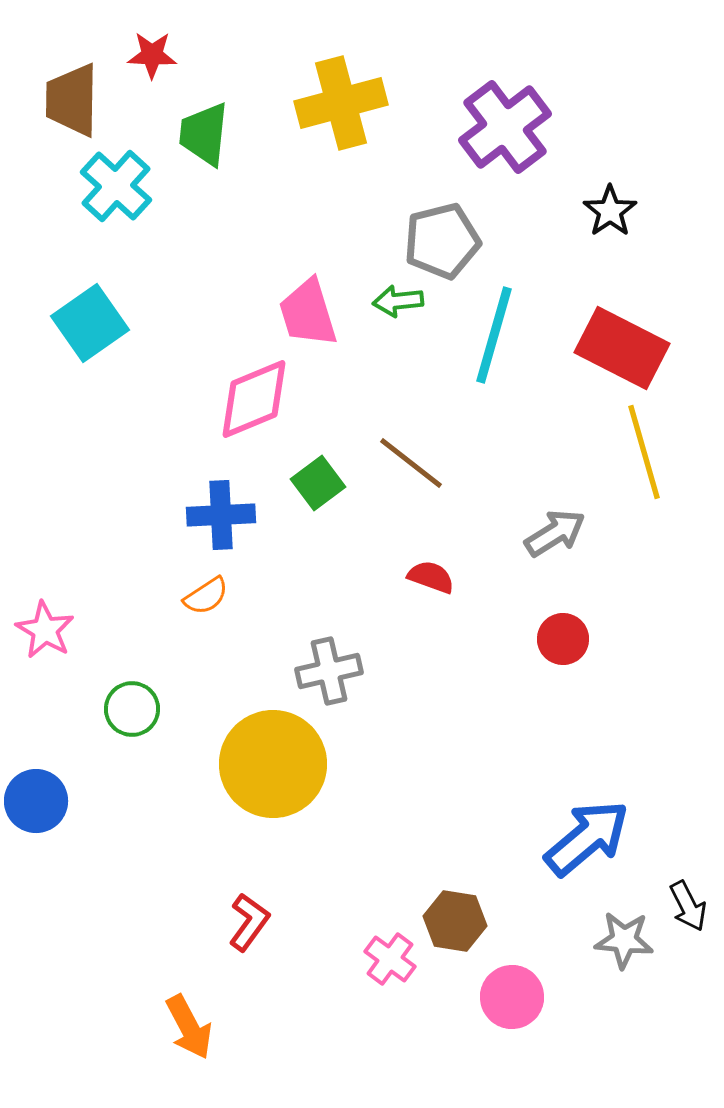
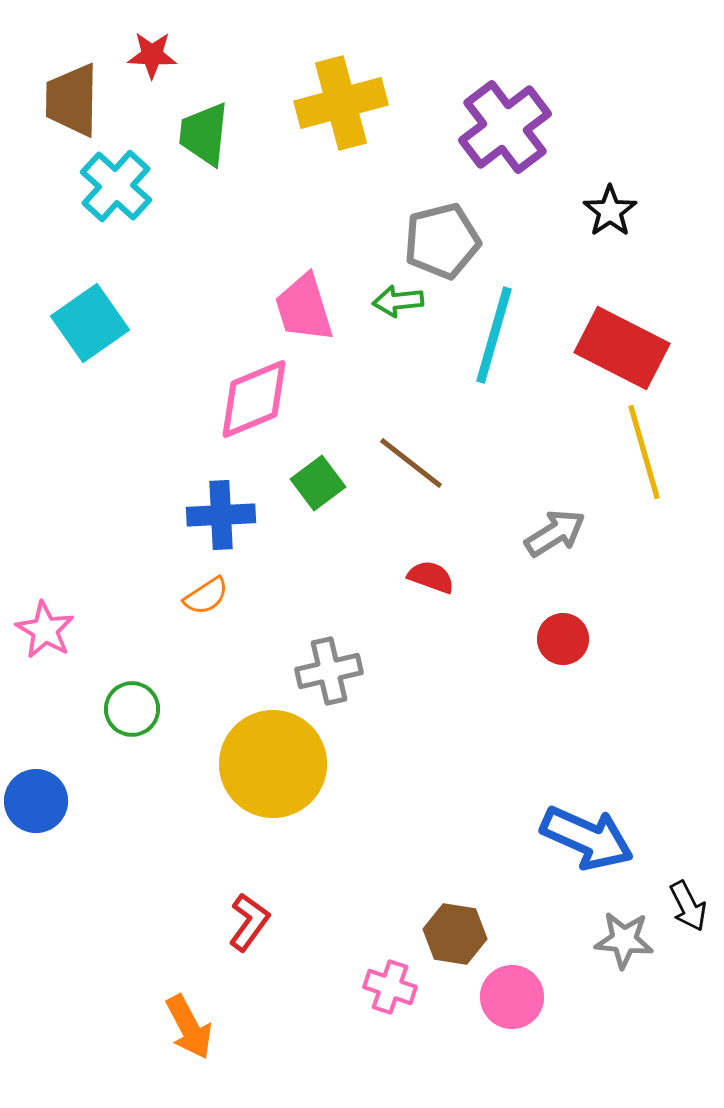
pink trapezoid: moved 4 px left, 5 px up
blue arrow: rotated 64 degrees clockwise
brown hexagon: moved 13 px down
pink cross: moved 28 px down; rotated 18 degrees counterclockwise
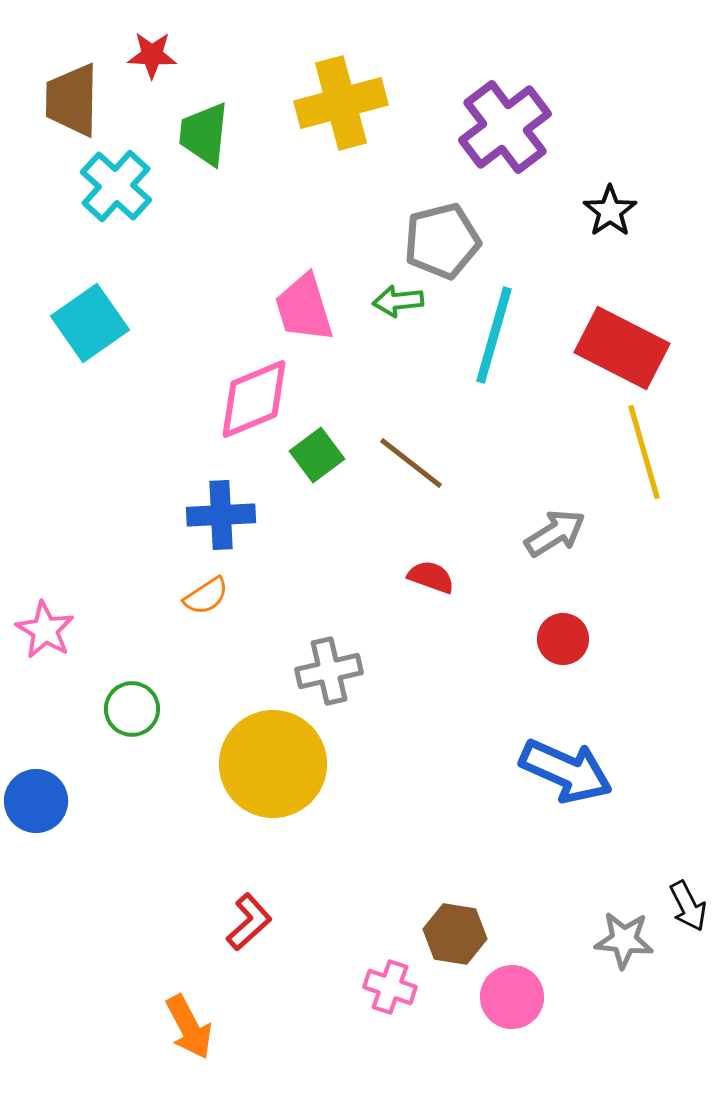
green square: moved 1 px left, 28 px up
blue arrow: moved 21 px left, 67 px up
red L-shape: rotated 12 degrees clockwise
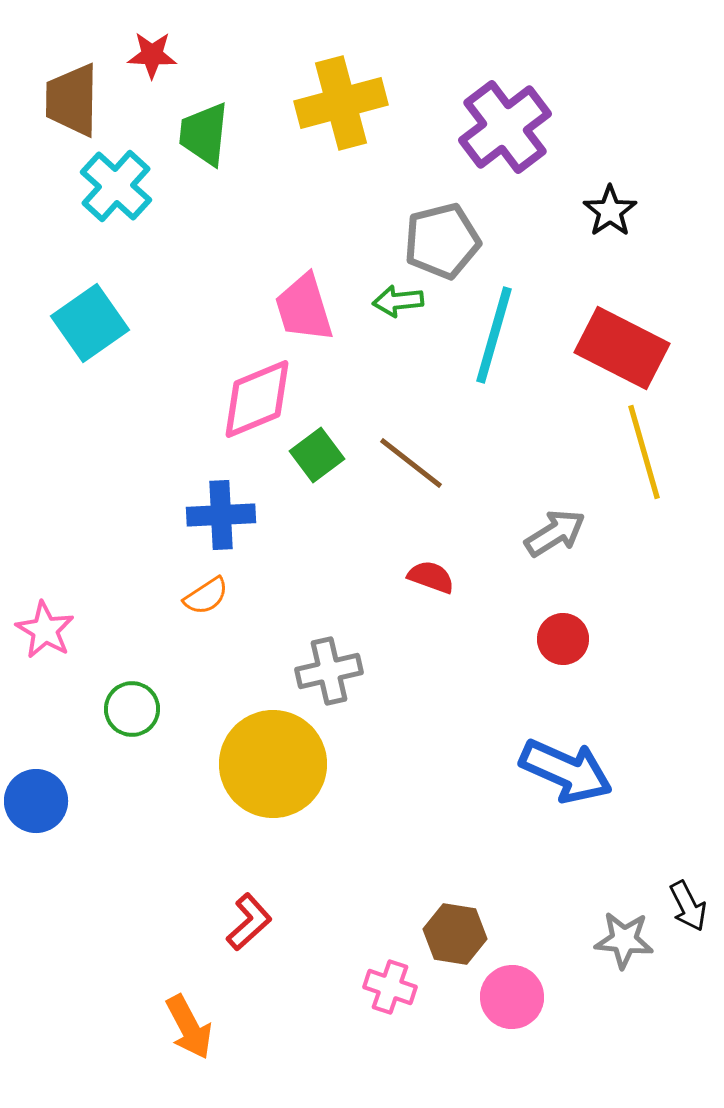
pink diamond: moved 3 px right
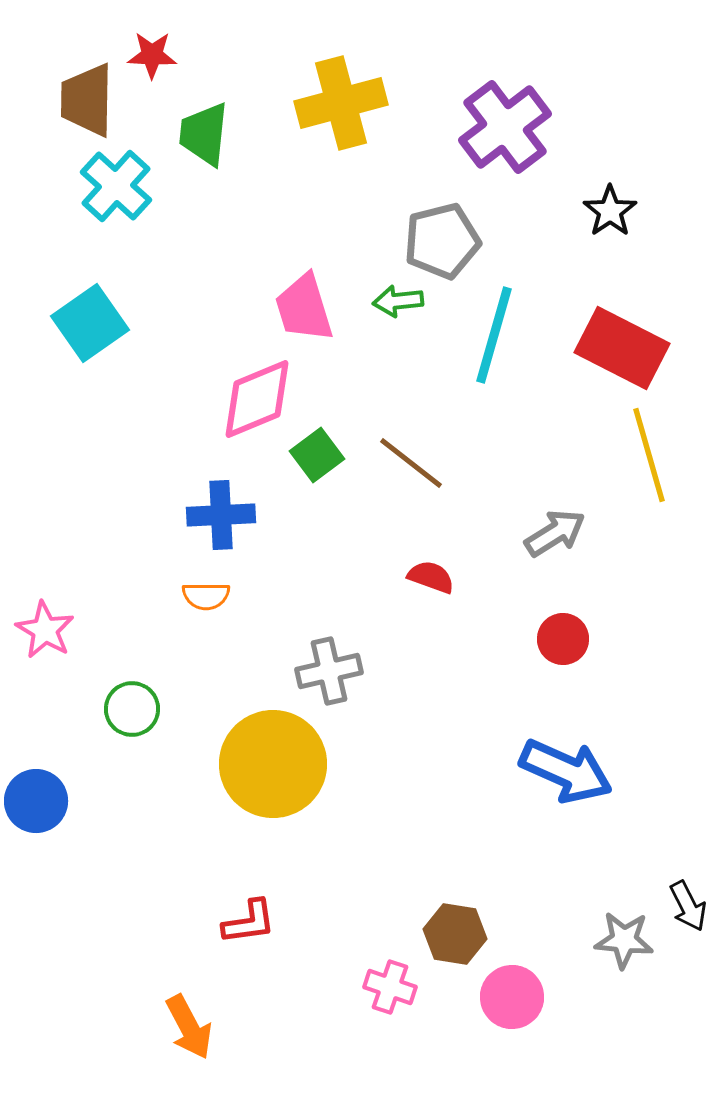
brown trapezoid: moved 15 px right
yellow line: moved 5 px right, 3 px down
orange semicircle: rotated 33 degrees clockwise
red L-shape: rotated 34 degrees clockwise
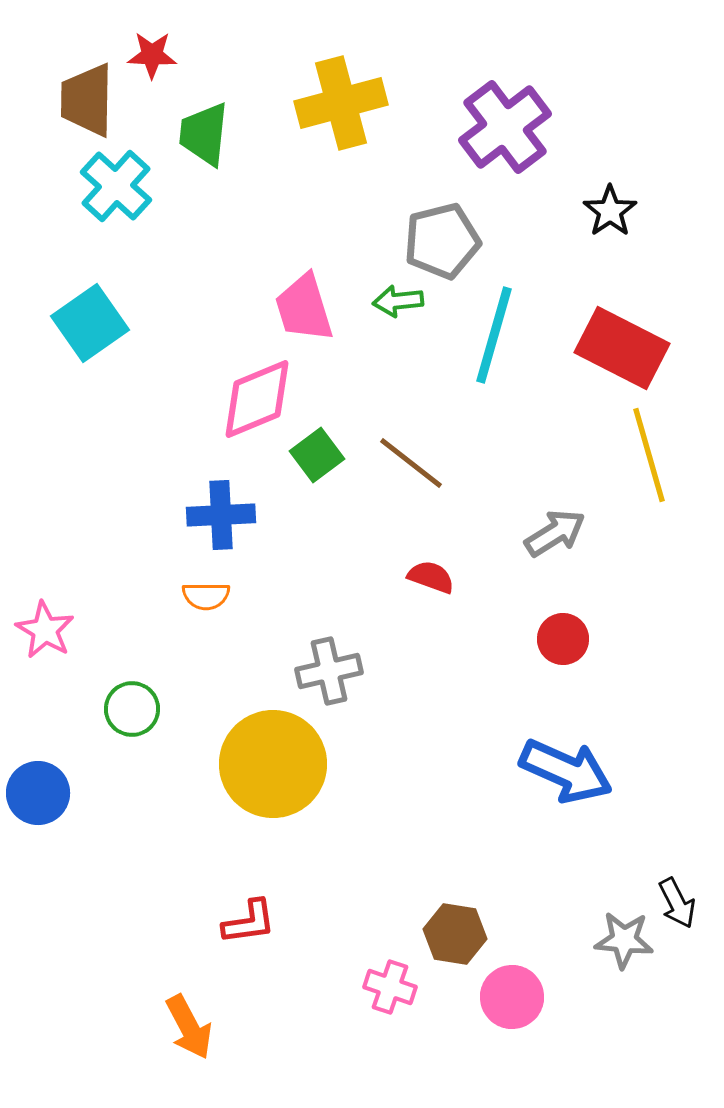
blue circle: moved 2 px right, 8 px up
black arrow: moved 11 px left, 3 px up
